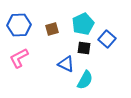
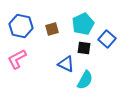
blue hexagon: moved 2 px right, 1 px down; rotated 15 degrees clockwise
pink L-shape: moved 2 px left, 1 px down
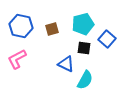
cyan pentagon: rotated 10 degrees clockwise
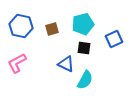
blue square: moved 7 px right; rotated 24 degrees clockwise
pink L-shape: moved 4 px down
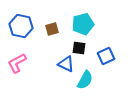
blue square: moved 8 px left, 17 px down
black square: moved 5 px left
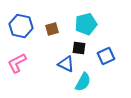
cyan pentagon: moved 3 px right
cyan semicircle: moved 2 px left, 2 px down
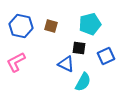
cyan pentagon: moved 4 px right
brown square: moved 1 px left, 3 px up; rotated 32 degrees clockwise
pink L-shape: moved 1 px left, 1 px up
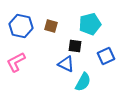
black square: moved 4 px left, 2 px up
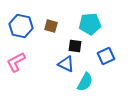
cyan pentagon: rotated 10 degrees clockwise
cyan semicircle: moved 2 px right
